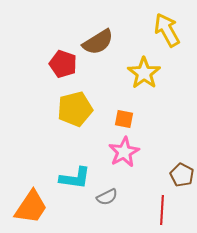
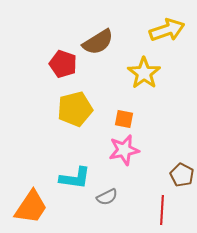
yellow arrow: rotated 100 degrees clockwise
pink star: moved 2 px up; rotated 16 degrees clockwise
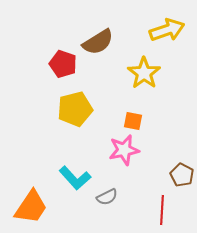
orange square: moved 9 px right, 2 px down
cyan L-shape: rotated 40 degrees clockwise
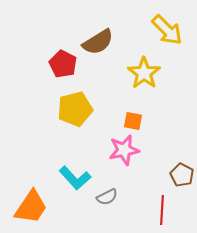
yellow arrow: rotated 64 degrees clockwise
red pentagon: rotated 8 degrees clockwise
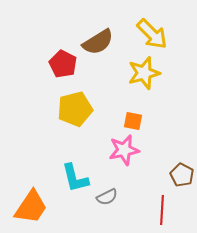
yellow arrow: moved 15 px left, 4 px down
yellow star: rotated 20 degrees clockwise
cyan L-shape: rotated 28 degrees clockwise
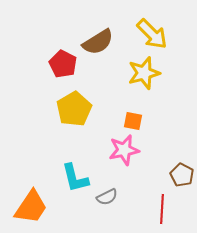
yellow pentagon: moved 1 px left; rotated 16 degrees counterclockwise
red line: moved 1 px up
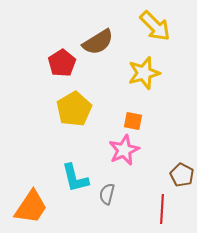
yellow arrow: moved 3 px right, 8 px up
red pentagon: moved 1 px left, 1 px up; rotated 12 degrees clockwise
pink star: rotated 12 degrees counterclockwise
gray semicircle: moved 3 px up; rotated 130 degrees clockwise
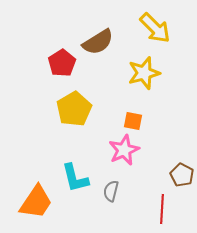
yellow arrow: moved 2 px down
gray semicircle: moved 4 px right, 3 px up
orange trapezoid: moved 5 px right, 5 px up
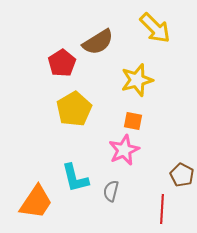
yellow star: moved 7 px left, 7 px down
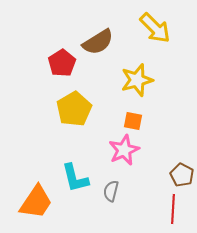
red line: moved 11 px right
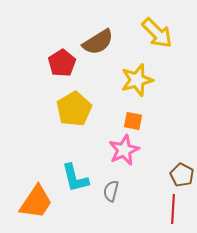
yellow arrow: moved 2 px right, 5 px down
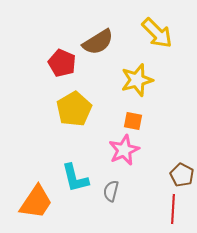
red pentagon: rotated 16 degrees counterclockwise
